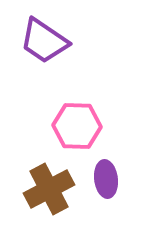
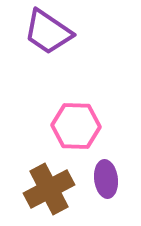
purple trapezoid: moved 4 px right, 9 px up
pink hexagon: moved 1 px left
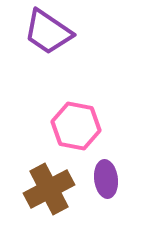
pink hexagon: rotated 9 degrees clockwise
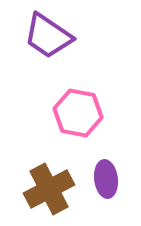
purple trapezoid: moved 4 px down
pink hexagon: moved 2 px right, 13 px up
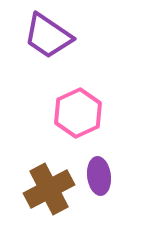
pink hexagon: rotated 24 degrees clockwise
purple ellipse: moved 7 px left, 3 px up
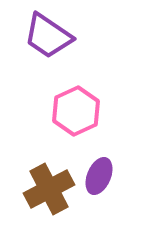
pink hexagon: moved 2 px left, 2 px up
purple ellipse: rotated 30 degrees clockwise
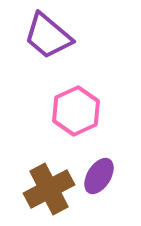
purple trapezoid: rotated 6 degrees clockwise
purple ellipse: rotated 9 degrees clockwise
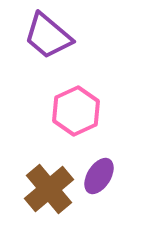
brown cross: rotated 12 degrees counterclockwise
